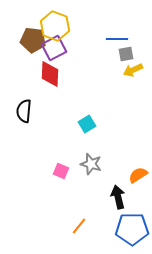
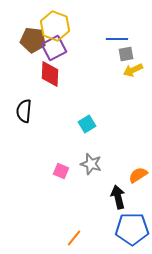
orange line: moved 5 px left, 12 px down
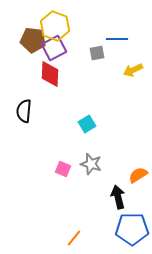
gray square: moved 29 px left, 1 px up
pink square: moved 2 px right, 2 px up
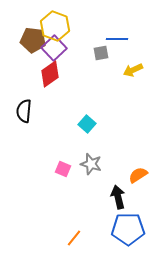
purple square: rotated 15 degrees counterclockwise
gray square: moved 4 px right
red diamond: rotated 52 degrees clockwise
cyan square: rotated 18 degrees counterclockwise
blue pentagon: moved 4 px left
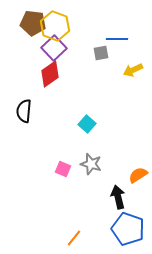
brown pentagon: moved 17 px up
blue pentagon: rotated 20 degrees clockwise
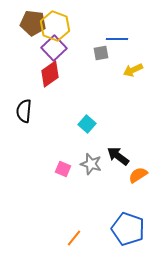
black arrow: moved 41 px up; rotated 40 degrees counterclockwise
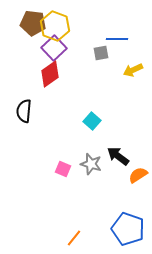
cyan square: moved 5 px right, 3 px up
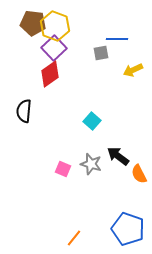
orange semicircle: moved 1 px right, 1 px up; rotated 84 degrees counterclockwise
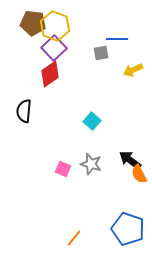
black arrow: moved 12 px right, 4 px down
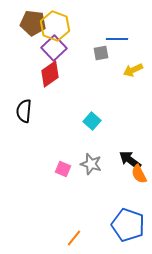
blue pentagon: moved 4 px up
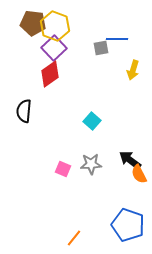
gray square: moved 5 px up
yellow arrow: rotated 48 degrees counterclockwise
gray star: rotated 20 degrees counterclockwise
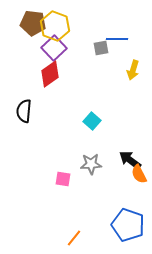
pink square: moved 10 px down; rotated 14 degrees counterclockwise
